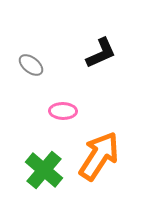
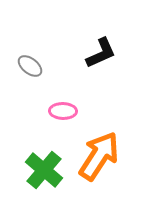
gray ellipse: moved 1 px left, 1 px down
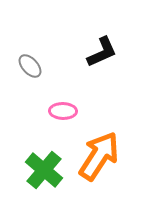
black L-shape: moved 1 px right, 1 px up
gray ellipse: rotated 10 degrees clockwise
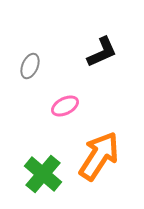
gray ellipse: rotated 65 degrees clockwise
pink ellipse: moved 2 px right, 5 px up; rotated 28 degrees counterclockwise
green cross: moved 1 px left, 4 px down
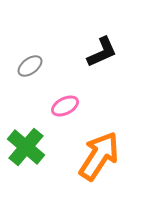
gray ellipse: rotated 30 degrees clockwise
green cross: moved 17 px left, 27 px up
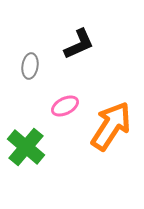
black L-shape: moved 23 px left, 8 px up
gray ellipse: rotated 45 degrees counterclockwise
orange arrow: moved 12 px right, 30 px up
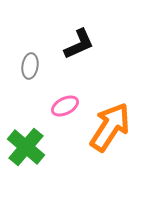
orange arrow: moved 1 px left, 1 px down
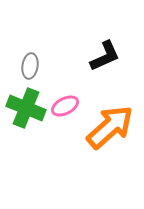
black L-shape: moved 26 px right, 12 px down
orange arrow: rotated 15 degrees clockwise
green cross: moved 39 px up; rotated 18 degrees counterclockwise
